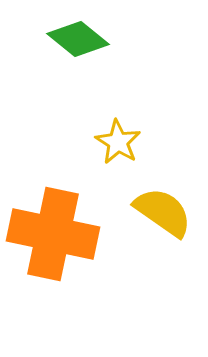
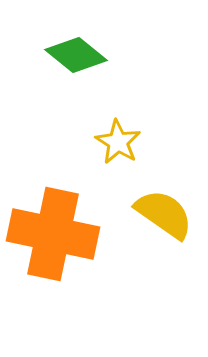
green diamond: moved 2 px left, 16 px down
yellow semicircle: moved 1 px right, 2 px down
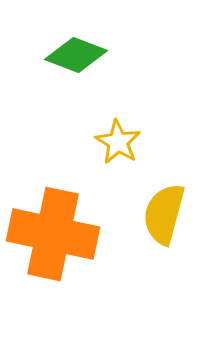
green diamond: rotated 18 degrees counterclockwise
yellow semicircle: rotated 110 degrees counterclockwise
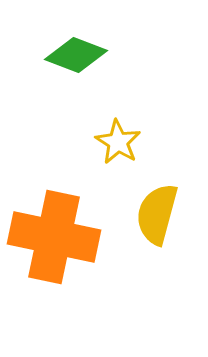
yellow semicircle: moved 7 px left
orange cross: moved 1 px right, 3 px down
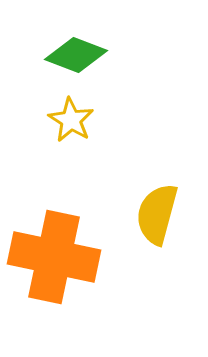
yellow star: moved 47 px left, 22 px up
orange cross: moved 20 px down
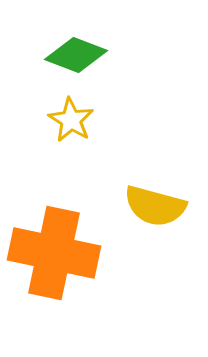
yellow semicircle: moved 2 px left, 8 px up; rotated 90 degrees counterclockwise
orange cross: moved 4 px up
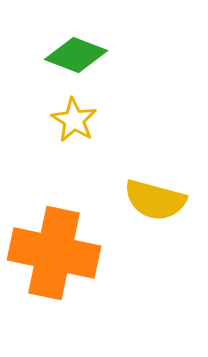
yellow star: moved 3 px right
yellow semicircle: moved 6 px up
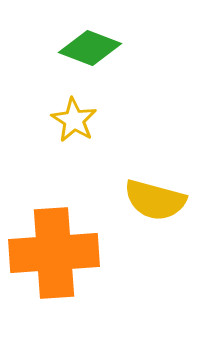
green diamond: moved 14 px right, 7 px up
orange cross: rotated 16 degrees counterclockwise
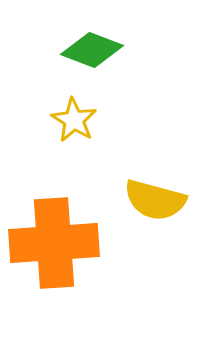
green diamond: moved 2 px right, 2 px down
orange cross: moved 10 px up
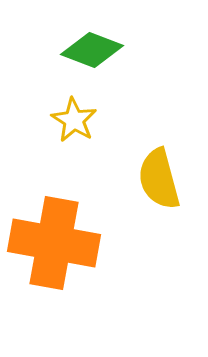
yellow semicircle: moved 4 px right, 21 px up; rotated 60 degrees clockwise
orange cross: rotated 14 degrees clockwise
